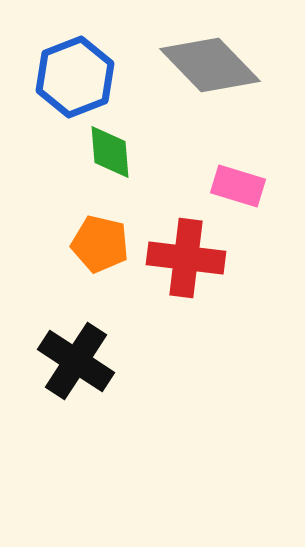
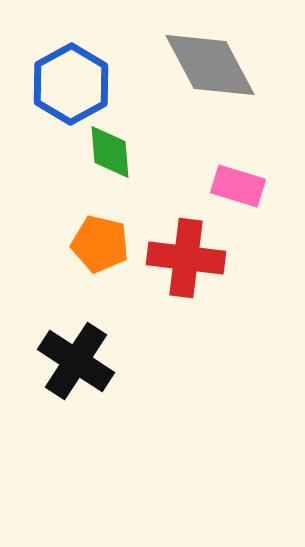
gray diamond: rotated 16 degrees clockwise
blue hexagon: moved 4 px left, 7 px down; rotated 8 degrees counterclockwise
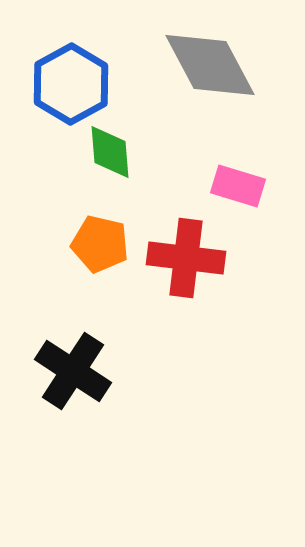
black cross: moved 3 px left, 10 px down
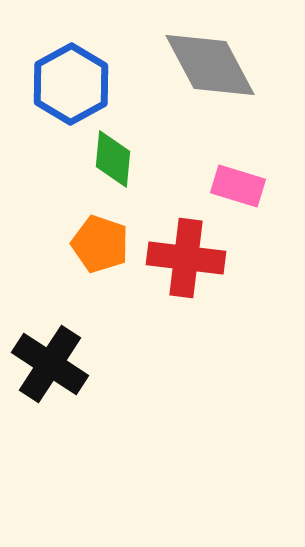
green diamond: moved 3 px right, 7 px down; rotated 10 degrees clockwise
orange pentagon: rotated 6 degrees clockwise
black cross: moved 23 px left, 7 px up
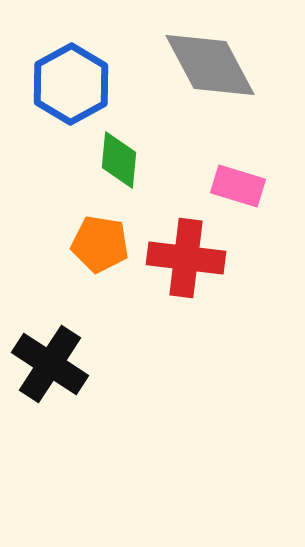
green diamond: moved 6 px right, 1 px down
orange pentagon: rotated 10 degrees counterclockwise
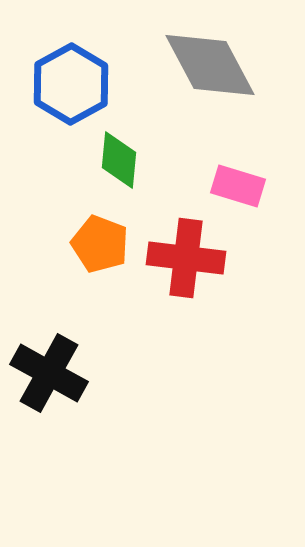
orange pentagon: rotated 12 degrees clockwise
black cross: moved 1 px left, 9 px down; rotated 4 degrees counterclockwise
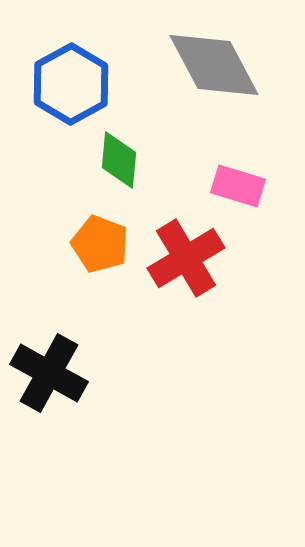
gray diamond: moved 4 px right
red cross: rotated 38 degrees counterclockwise
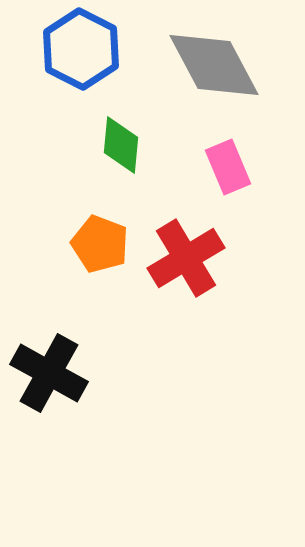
blue hexagon: moved 10 px right, 35 px up; rotated 4 degrees counterclockwise
green diamond: moved 2 px right, 15 px up
pink rectangle: moved 10 px left, 19 px up; rotated 50 degrees clockwise
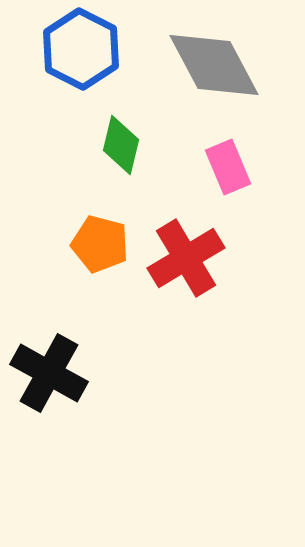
green diamond: rotated 8 degrees clockwise
orange pentagon: rotated 6 degrees counterclockwise
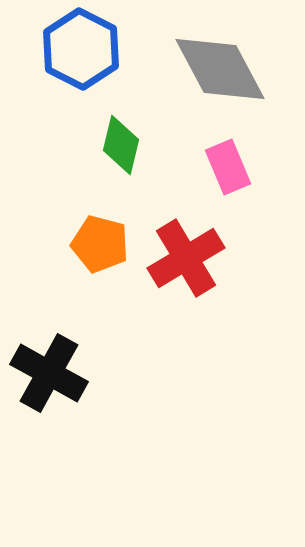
gray diamond: moved 6 px right, 4 px down
